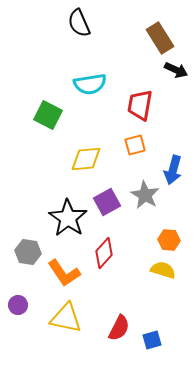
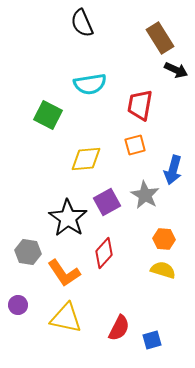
black semicircle: moved 3 px right
orange hexagon: moved 5 px left, 1 px up
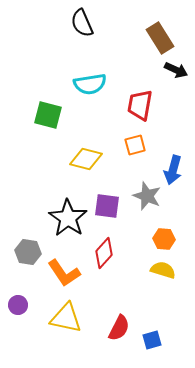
green square: rotated 12 degrees counterclockwise
yellow diamond: rotated 20 degrees clockwise
gray star: moved 2 px right, 1 px down; rotated 8 degrees counterclockwise
purple square: moved 4 px down; rotated 36 degrees clockwise
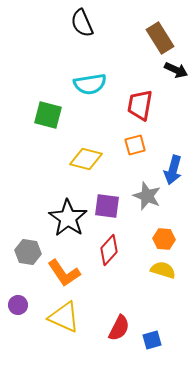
red diamond: moved 5 px right, 3 px up
yellow triangle: moved 2 px left, 1 px up; rotated 12 degrees clockwise
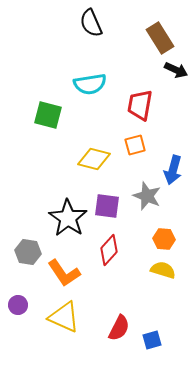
black semicircle: moved 9 px right
yellow diamond: moved 8 px right
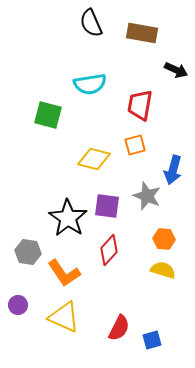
brown rectangle: moved 18 px left, 5 px up; rotated 48 degrees counterclockwise
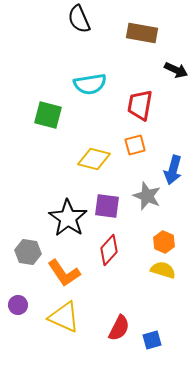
black semicircle: moved 12 px left, 4 px up
orange hexagon: moved 3 px down; rotated 20 degrees clockwise
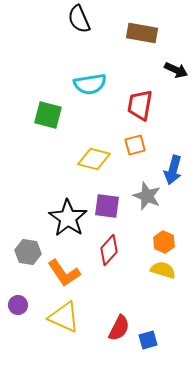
blue square: moved 4 px left
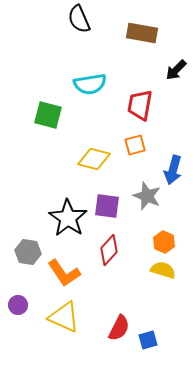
black arrow: rotated 110 degrees clockwise
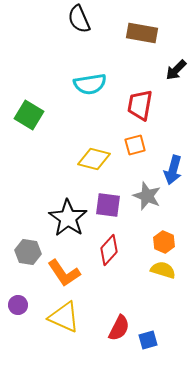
green square: moved 19 px left; rotated 16 degrees clockwise
purple square: moved 1 px right, 1 px up
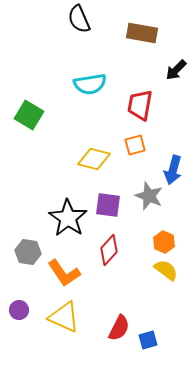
gray star: moved 2 px right
yellow semicircle: moved 3 px right; rotated 20 degrees clockwise
purple circle: moved 1 px right, 5 px down
